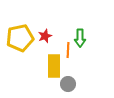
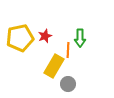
yellow rectangle: rotated 30 degrees clockwise
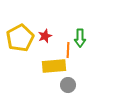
yellow pentagon: rotated 16 degrees counterclockwise
yellow rectangle: rotated 55 degrees clockwise
gray circle: moved 1 px down
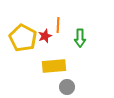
yellow pentagon: moved 3 px right; rotated 16 degrees counterclockwise
orange line: moved 10 px left, 25 px up
gray circle: moved 1 px left, 2 px down
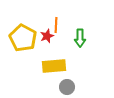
orange line: moved 2 px left
red star: moved 2 px right
